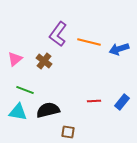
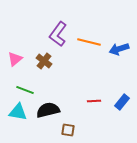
brown square: moved 2 px up
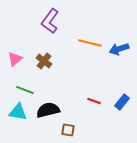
purple L-shape: moved 8 px left, 13 px up
orange line: moved 1 px right, 1 px down
red line: rotated 24 degrees clockwise
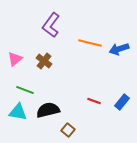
purple L-shape: moved 1 px right, 4 px down
brown square: rotated 32 degrees clockwise
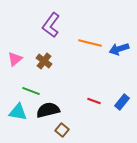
green line: moved 6 px right, 1 px down
brown square: moved 6 px left
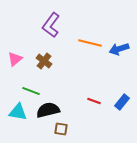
brown square: moved 1 px left, 1 px up; rotated 32 degrees counterclockwise
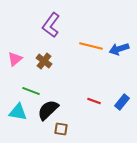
orange line: moved 1 px right, 3 px down
black semicircle: rotated 30 degrees counterclockwise
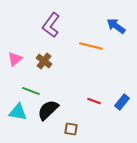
blue arrow: moved 3 px left, 23 px up; rotated 54 degrees clockwise
brown square: moved 10 px right
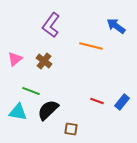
red line: moved 3 px right
